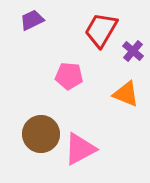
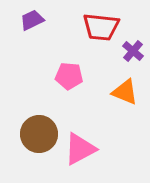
red trapezoid: moved 3 px up; rotated 114 degrees counterclockwise
orange triangle: moved 1 px left, 2 px up
brown circle: moved 2 px left
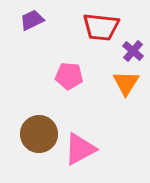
orange triangle: moved 1 px right, 9 px up; rotated 40 degrees clockwise
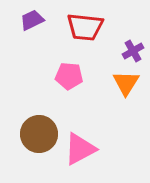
red trapezoid: moved 16 px left
purple cross: rotated 20 degrees clockwise
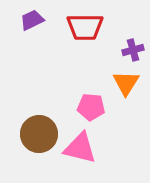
red trapezoid: rotated 6 degrees counterclockwise
purple cross: moved 1 px up; rotated 15 degrees clockwise
pink pentagon: moved 22 px right, 31 px down
pink triangle: moved 1 px up; rotated 42 degrees clockwise
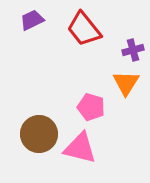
red trapezoid: moved 1 px left, 2 px down; rotated 51 degrees clockwise
pink pentagon: rotated 12 degrees clockwise
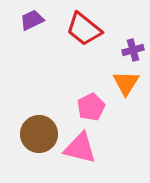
red trapezoid: rotated 12 degrees counterclockwise
pink pentagon: rotated 28 degrees clockwise
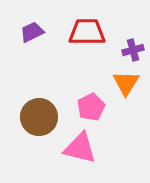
purple trapezoid: moved 12 px down
red trapezoid: moved 3 px right, 3 px down; rotated 141 degrees clockwise
brown circle: moved 17 px up
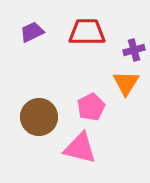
purple cross: moved 1 px right
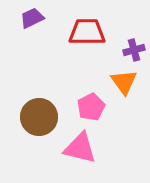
purple trapezoid: moved 14 px up
orange triangle: moved 2 px left, 1 px up; rotated 8 degrees counterclockwise
